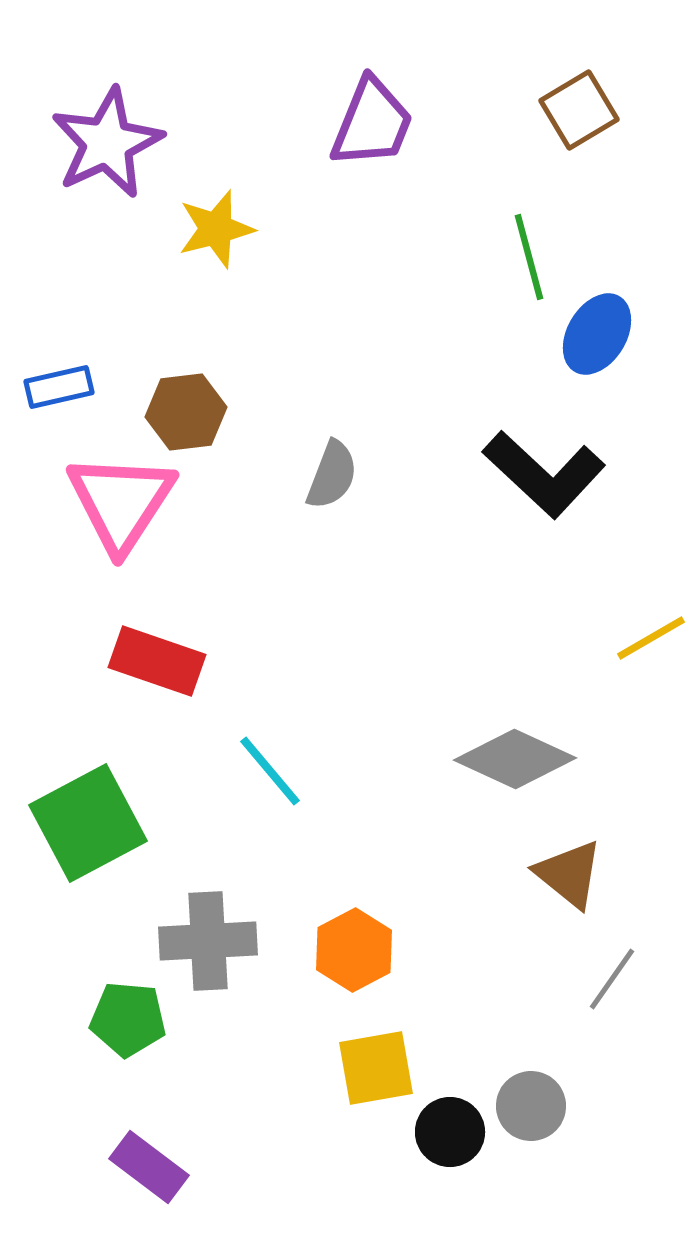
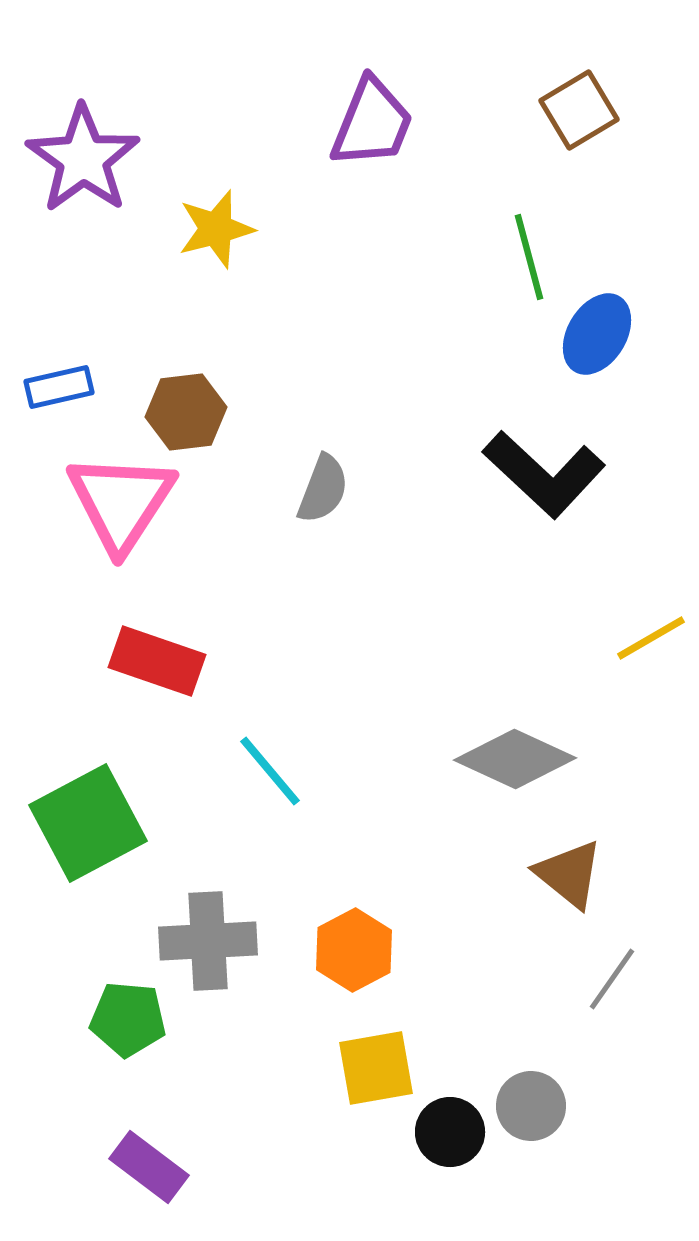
purple star: moved 24 px left, 16 px down; rotated 11 degrees counterclockwise
gray semicircle: moved 9 px left, 14 px down
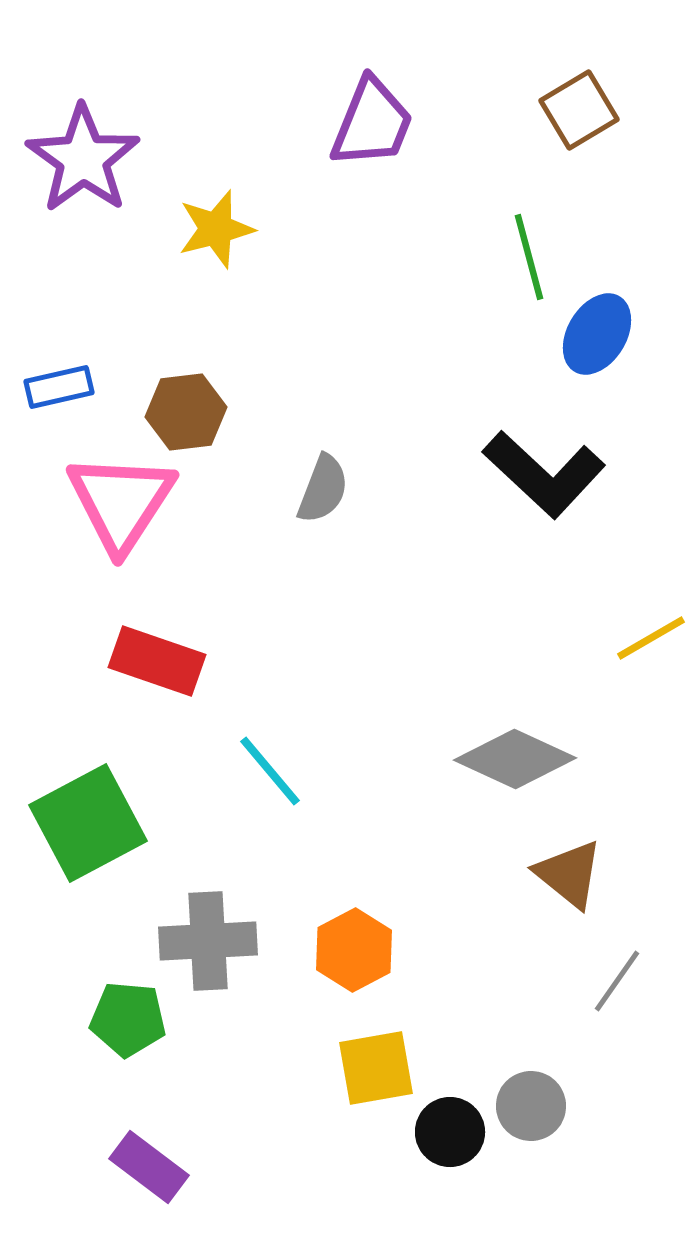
gray line: moved 5 px right, 2 px down
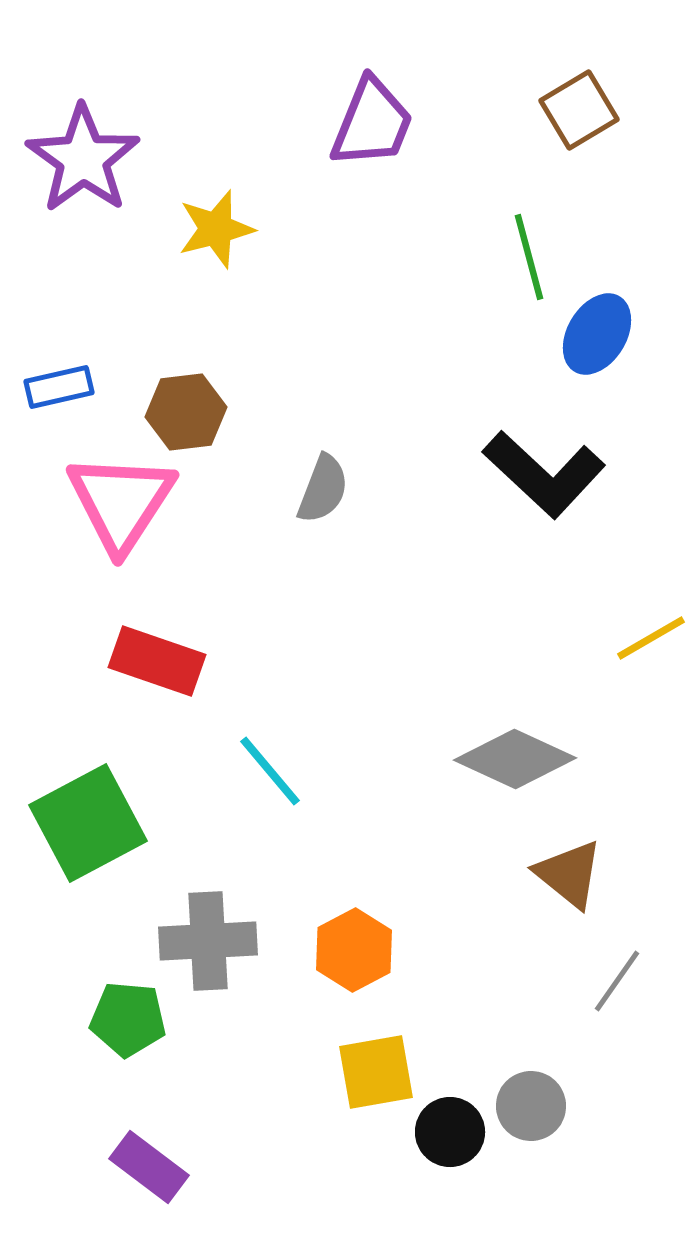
yellow square: moved 4 px down
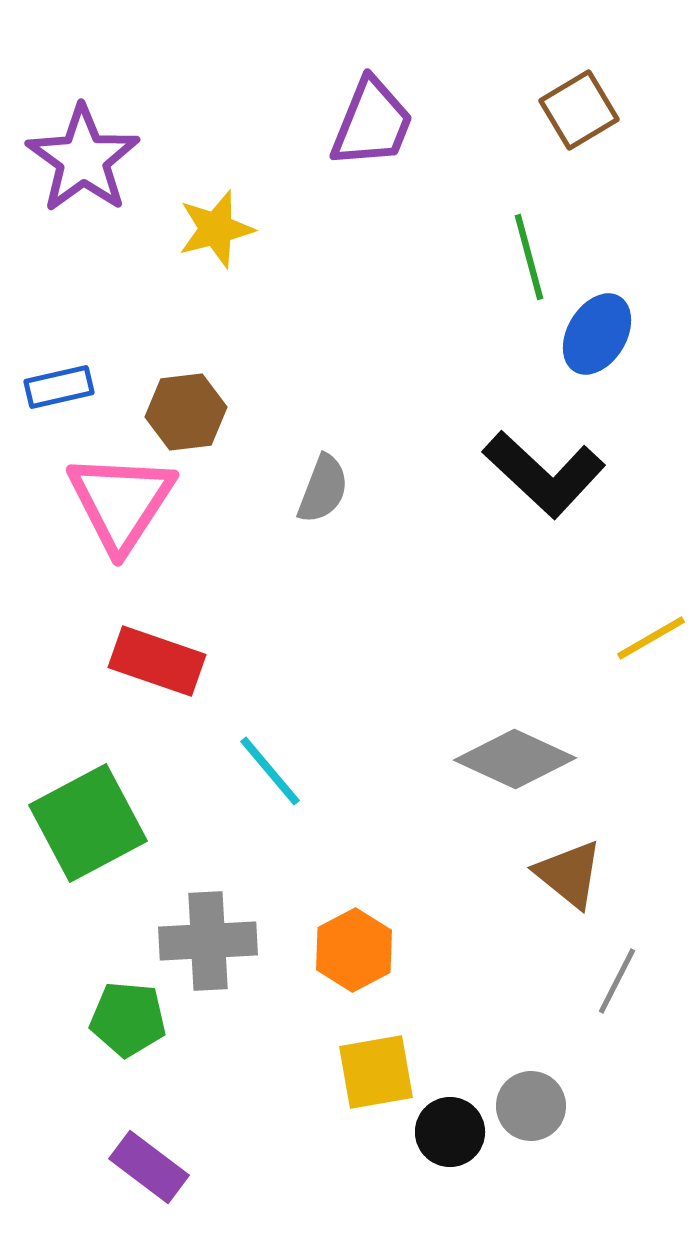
gray line: rotated 8 degrees counterclockwise
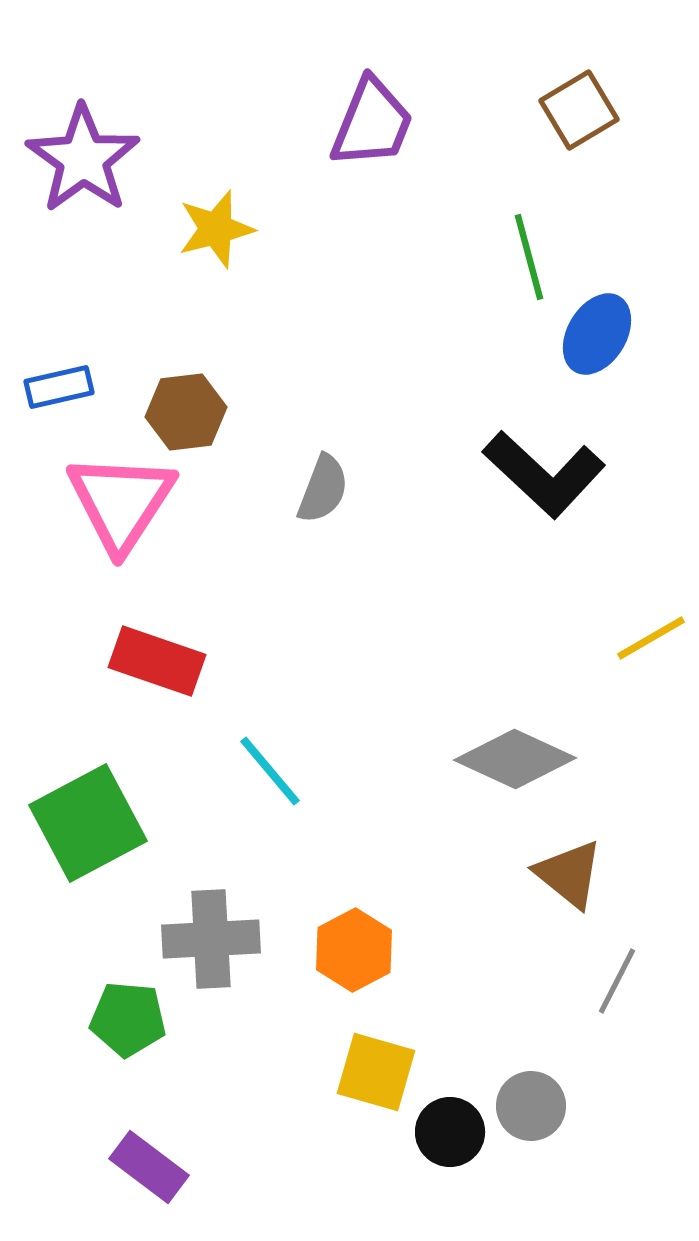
gray cross: moved 3 px right, 2 px up
yellow square: rotated 26 degrees clockwise
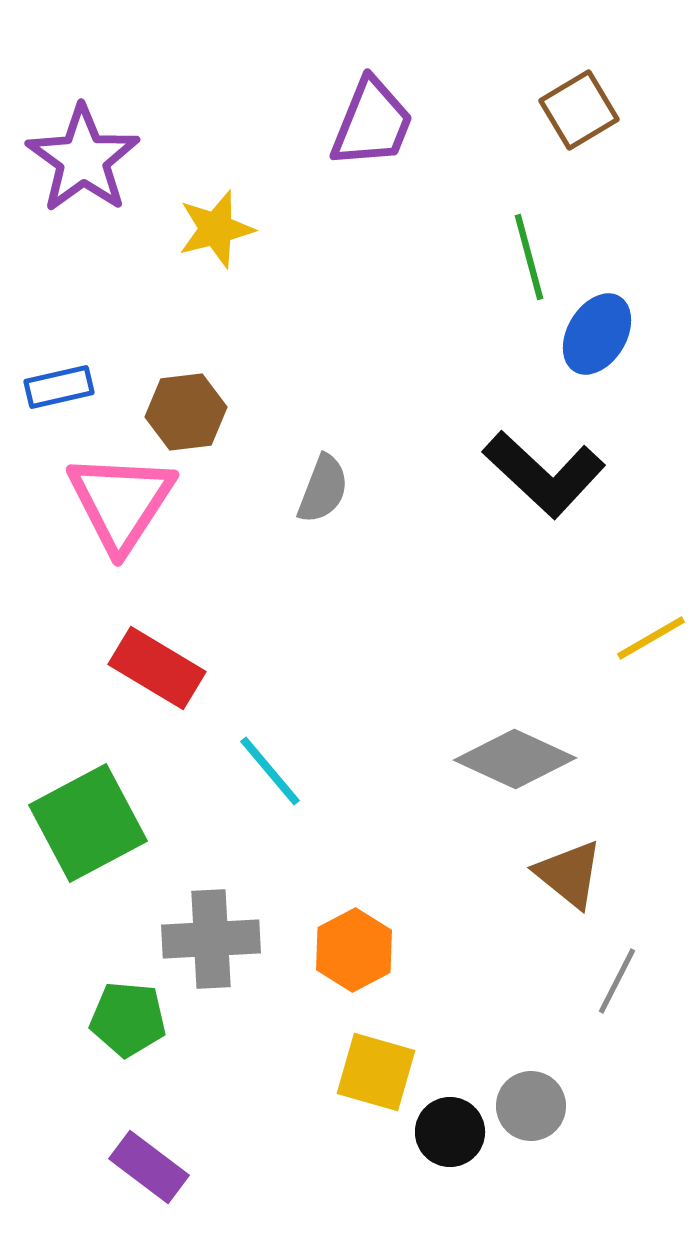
red rectangle: moved 7 px down; rotated 12 degrees clockwise
